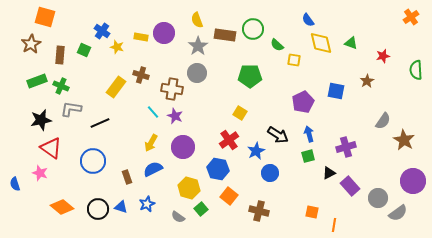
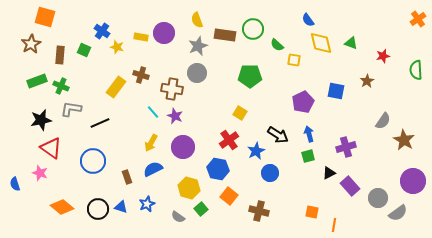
orange cross at (411, 17): moved 7 px right, 2 px down
gray star at (198, 46): rotated 12 degrees clockwise
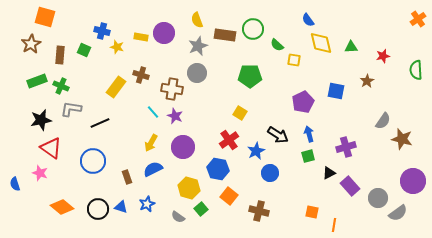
blue cross at (102, 31): rotated 21 degrees counterclockwise
green triangle at (351, 43): moved 4 px down; rotated 24 degrees counterclockwise
brown star at (404, 140): moved 2 px left, 1 px up; rotated 15 degrees counterclockwise
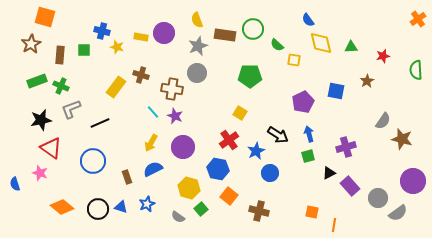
green square at (84, 50): rotated 24 degrees counterclockwise
gray L-shape at (71, 109): rotated 30 degrees counterclockwise
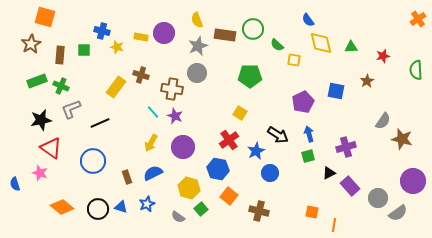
blue semicircle at (153, 169): moved 4 px down
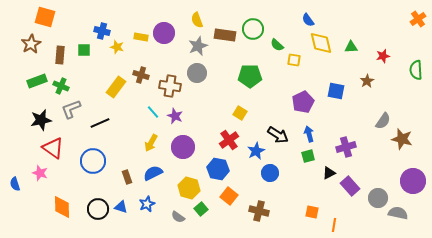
brown cross at (172, 89): moved 2 px left, 3 px up
red triangle at (51, 148): moved 2 px right
orange diamond at (62, 207): rotated 50 degrees clockwise
gray semicircle at (398, 213): rotated 132 degrees counterclockwise
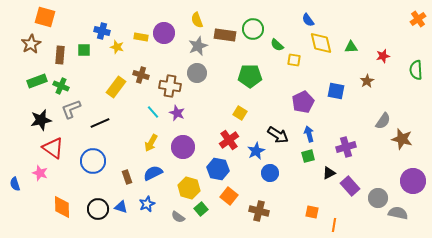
purple star at (175, 116): moved 2 px right, 3 px up
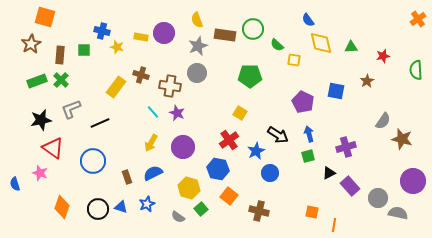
green cross at (61, 86): moved 6 px up; rotated 21 degrees clockwise
purple pentagon at (303, 102): rotated 20 degrees counterclockwise
orange diamond at (62, 207): rotated 20 degrees clockwise
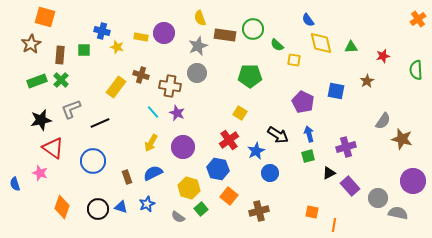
yellow semicircle at (197, 20): moved 3 px right, 2 px up
brown cross at (259, 211): rotated 30 degrees counterclockwise
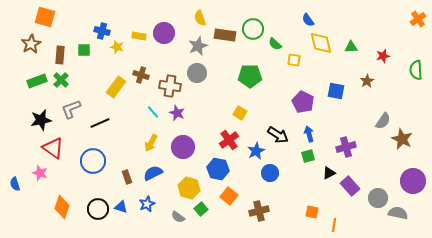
yellow rectangle at (141, 37): moved 2 px left, 1 px up
green semicircle at (277, 45): moved 2 px left, 1 px up
brown star at (402, 139): rotated 10 degrees clockwise
